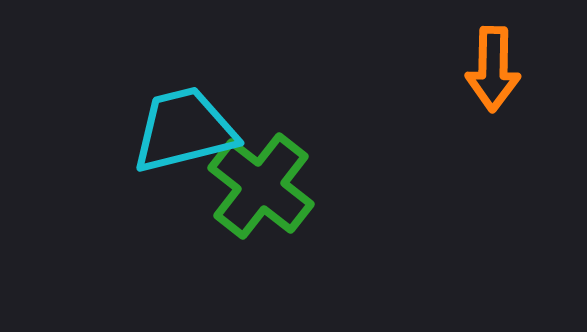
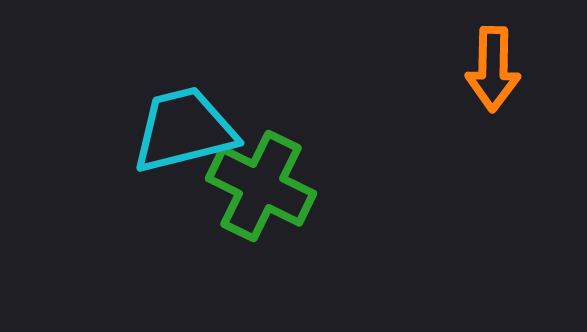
green cross: rotated 12 degrees counterclockwise
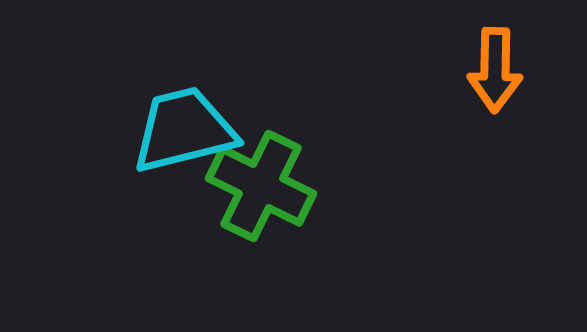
orange arrow: moved 2 px right, 1 px down
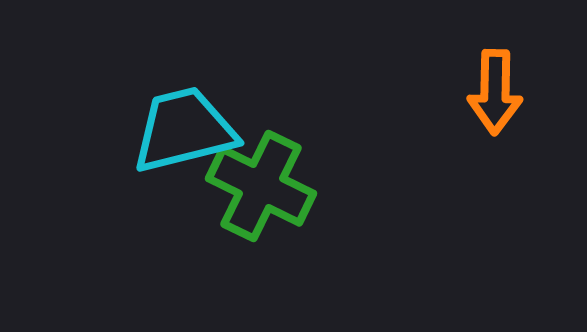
orange arrow: moved 22 px down
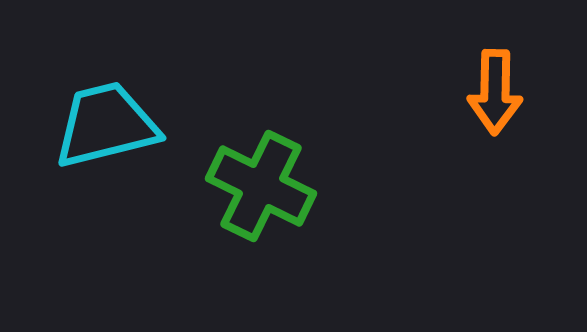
cyan trapezoid: moved 78 px left, 5 px up
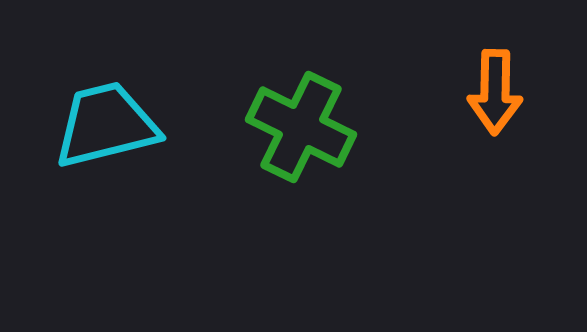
green cross: moved 40 px right, 59 px up
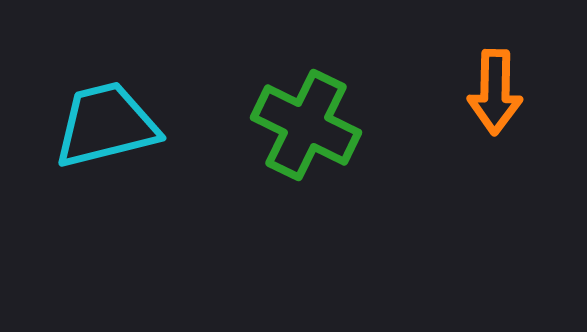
green cross: moved 5 px right, 2 px up
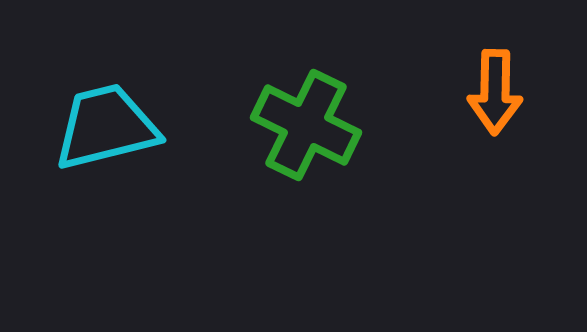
cyan trapezoid: moved 2 px down
